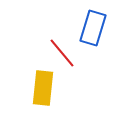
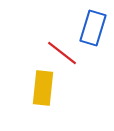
red line: rotated 12 degrees counterclockwise
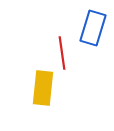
red line: rotated 44 degrees clockwise
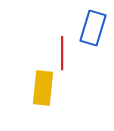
red line: rotated 8 degrees clockwise
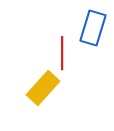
yellow rectangle: rotated 36 degrees clockwise
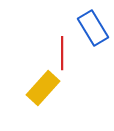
blue rectangle: rotated 48 degrees counterclockwise
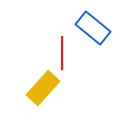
blue rectangle: rotated 20 degrees counterclockwise
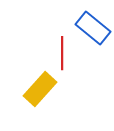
yellow rectangle: moved 3 px left, 1 px down
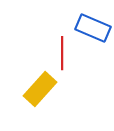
blue rectangle: rotated 16 degrees counterclockwise
